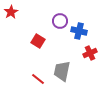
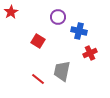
purple circle: moved 2 px left, 4 px up
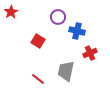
blue cross: moved 2 px left
gray trapezoid: moved 4 px right
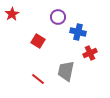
red star: moved 1 px right, 2 px down
blue cross: moved 1 px right, 1 px down
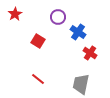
red star: moved 3 px right
blue cross: rotated 21 degrees clockwise
red cross: rotated 32 degrees counterclockwise
gray trapezoid: moved 15 px right, 13 px down
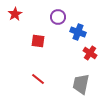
blue cross: rotated 14 degrees counterclockwise
red square: rotated 24 degrees counterclockwise
